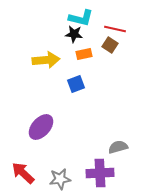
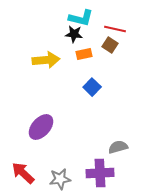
blue square: moved 16 px right, 3 px down; rotated 24 degrees counterclockwise
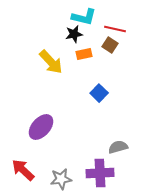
cyan L-shape: moved 3 px right, 1 px up
black star: rotated 18 degrees counterclockwise
yellow arrow: moved 5 px right, 2 px down; rotated 52 degrees clockwise
blue square: moved 7 px right, 6 px down
red arrow: moved 3 px up
gray star: moved 1 px right
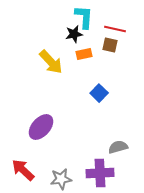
cyan L-shape: rotated 100 degrees counterclockwise
brown square: rotated 21 degrees counterclockwise
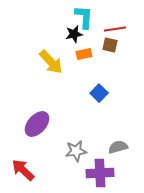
red line: rotated 20 degrees counterclockwise
purple ellipse: moved 4 px left, 3 px up
gray star: moved 15 px right, 28 px up
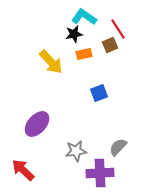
cyan L-shape: rotated 60 degrees counterclockwise
red line: moved 3 px right; rotated 65 degrees clockwise
brown square: rotated 35 degrees counterclockwise
blue square: rotated 24 degrees clockwise
gray semicircle: rotated 30 degrees counterclockwise
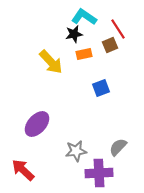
blue square: moved 2 px right, 5 px up
purple cross: moved 1 px left
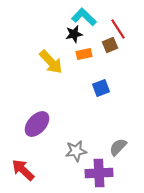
cyan L-shape: rotated 10 degrees clockwise
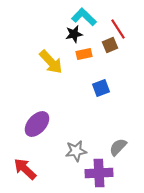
red arrow: moved 2 px right, 1 px up
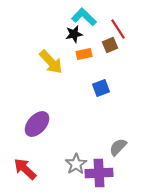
gray star: moved 13 px down; rotated 25 degrees counterclockwise
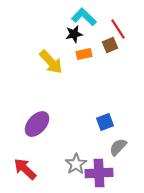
blue square: moved 4 px right, 34 px down
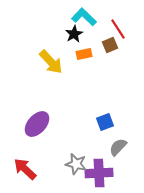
black star: rotated 18 degrees counterclockwise
gray star: rotated 25 degrees counterclockwise
